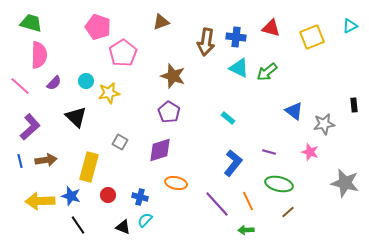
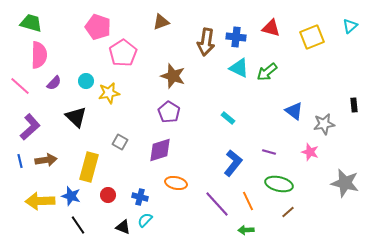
cyan triangle at (350, 26): rotated 14 degrees counterclockwise
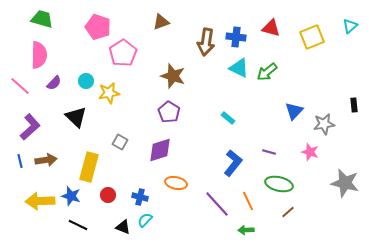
green trapezoid at (31, 23): moved 11 px right, 4 px up
blue triangle at (294, 111): rotated 36 degrees clockwise
black line at (78, 225): rotated 30 degrees counterclockwise
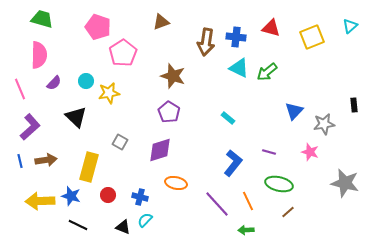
pink line at (20, 86): moved 3 px down; rotated 25 degrees clockwise
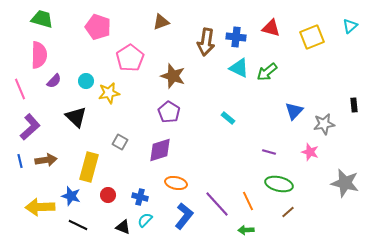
pink pentagon at (123, 53): moved 7 px right, 5 px down
purple semicircle at (54, 83): moved 2 px up
blue L-shape at (233, 163): moved 49 px left, 53 px down
yellow arrow at (40, 201): moved 6 px down
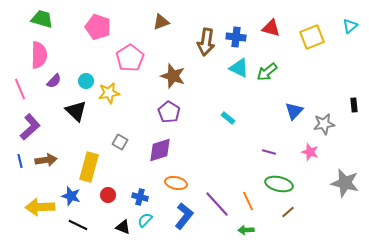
black triangle at (76, 117): moved 6 px up
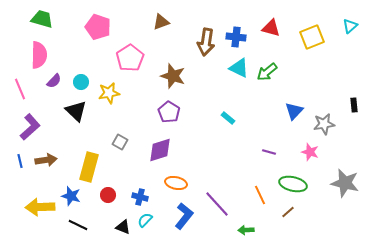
cyan circle at (86, 81): moved 5 px left, 1 px down
green ellipse at (279, 184): moved 14 px right
orange line at (248, 201): moved 12 px right, 6 px up
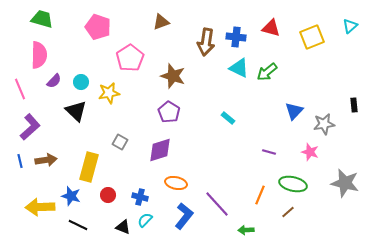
orange line at (260, 195): rotated 48 degrees clockwise
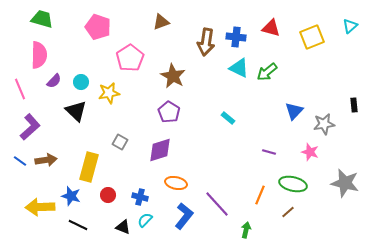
brown star at (173, 76): rotated 10 degrees clockwise
blue line at (20, 161): rotated 40 degrees counterclockwise
green arrow at (246, 230): rotated 105 degrees clockwise
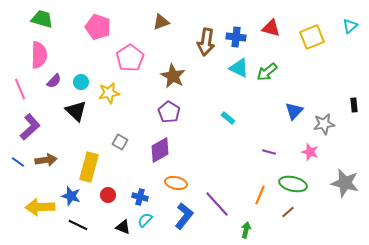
purple diamond at (160, 150): rotated 12 degrees counterclockwise
blue line at (20, 161): moved 2 px left, 1 px down
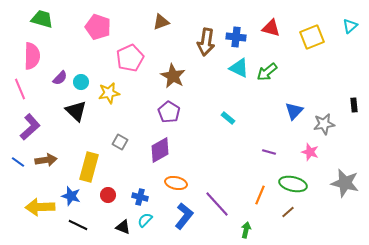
pink semicircle at (39, 55): moved 7 px left, 1 px down
pink pentagon at (130, 58): rotated 8 degrees clockwise
purple semicircle at (54, 81): moved 6 px right, 3 px up
